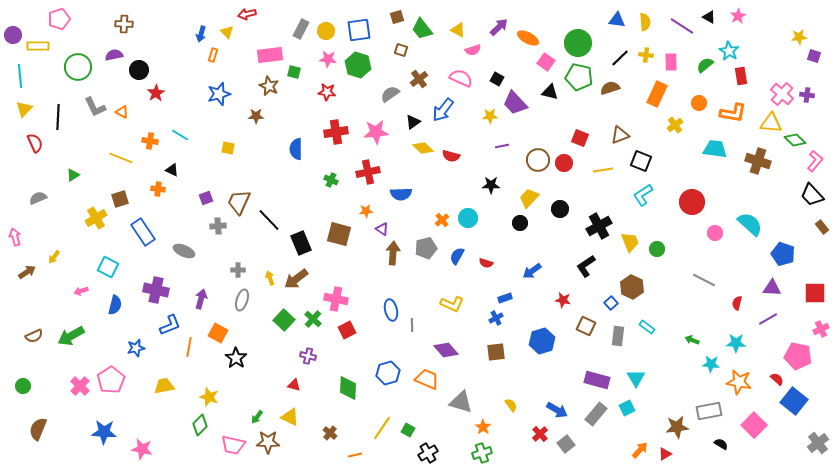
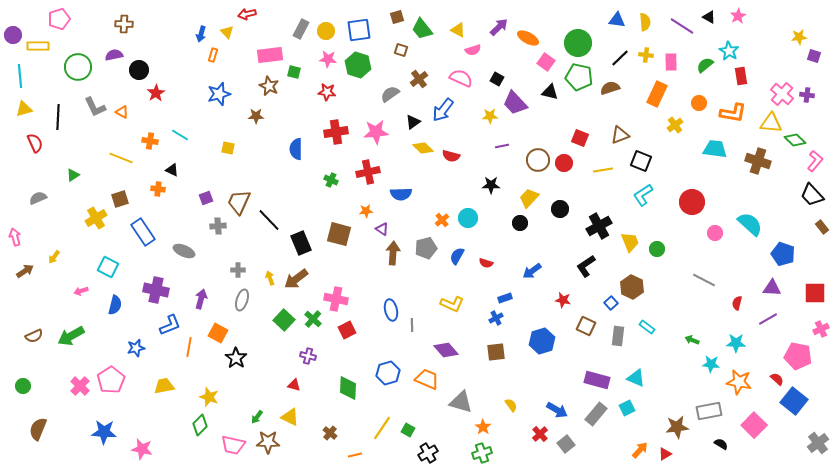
yellow triangle at (24, 109): rotated 30 degrees clockwise
brown arrow at (27, 272): moved 2 px left, 1 px up
cyan triangle at (636, 378): rotated 36 degrees counterclockwise
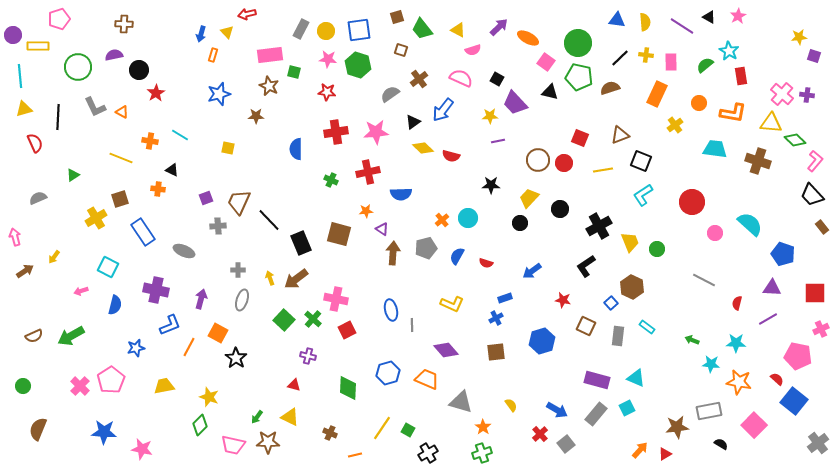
purple line at (502, 146): moved 4 px left, 5 px up
orange line at (189, 347): rotated 18 degrees clockwise
brown cross at (330, 433): rotated 16 degrees counterclockwise
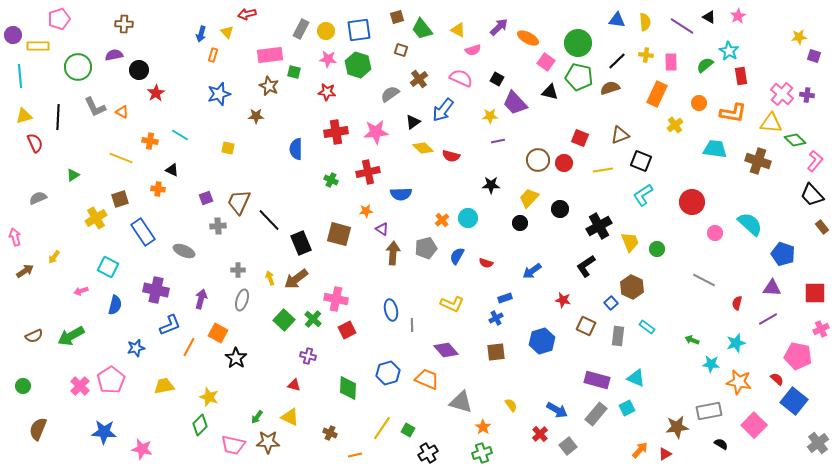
black line at (620, 58): moved 3 px left, 3 px down
yellow triangle at (24, 109): moved 7 px down
cyan star at (736, 343): rotated 18 degrees counterclockwise
gray square at (566, 444): moved 2 px right, 2 px down
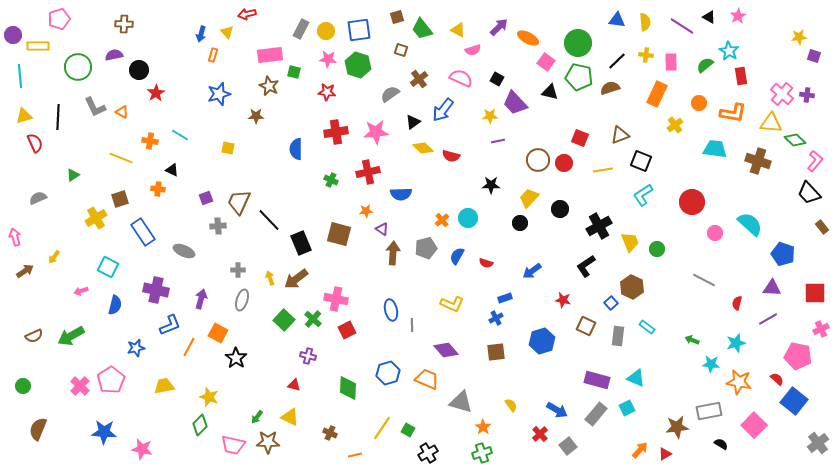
black trapezoid at (812, 195): moved 3 px left, 2 px up
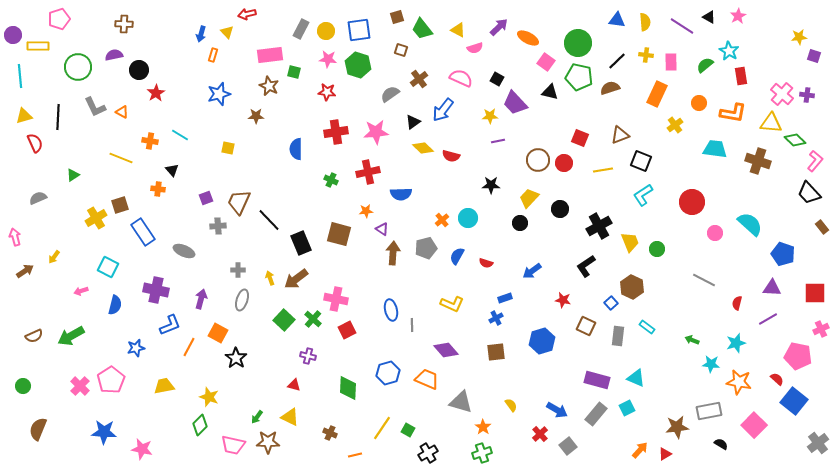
pink semicircle at (473, 50): moved 2 px right, 2 px up
black triangle at (172, 170): rotated 24 degrees clockwise
brown square at (120, 199): moved 6 px down
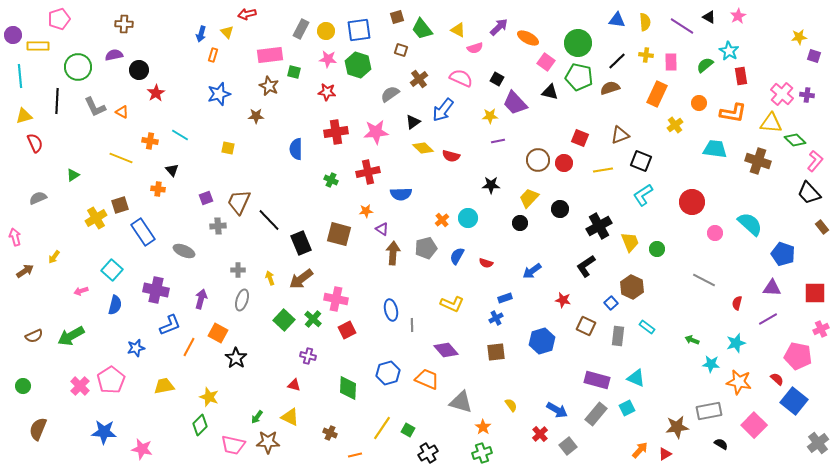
black line at (58, 117): moved 1 px left, 16 px up
cyan square at (108, 267): moved 4 px right, 3 px down; rotated 15 degrees clockwise
brown arrow at (296, 279): moved 5 px right
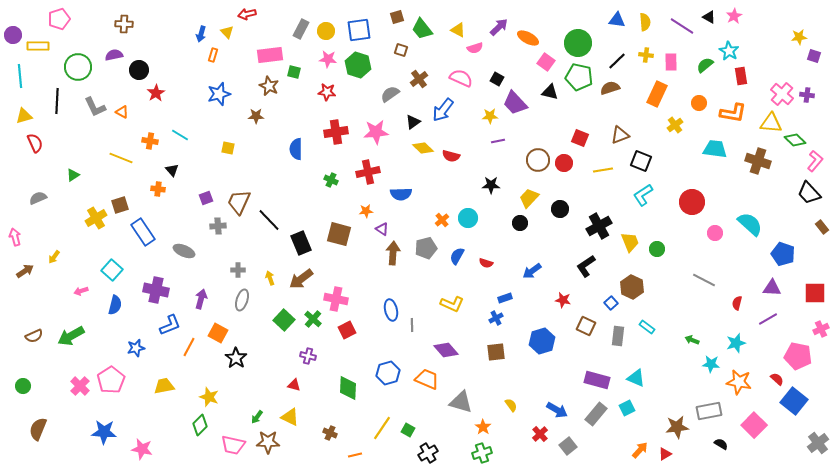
pink star at (738, 16): moved 4 px left
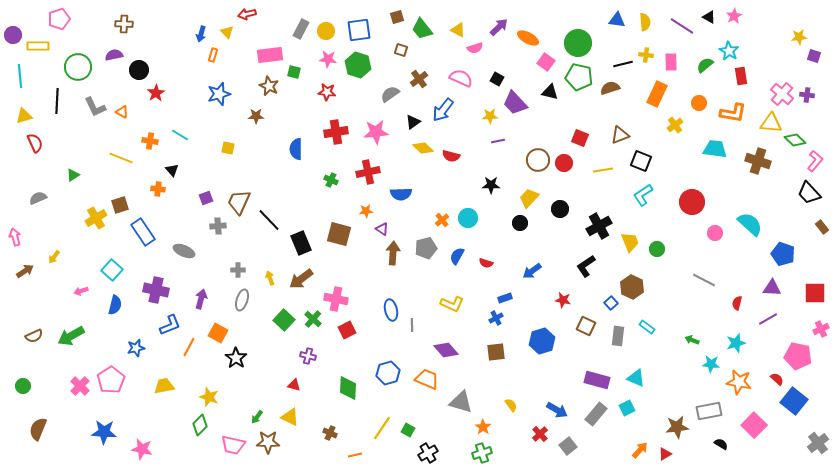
black line at (617, 61): moved 6 px right, 3 px down; rotated 30 degrees clockwise
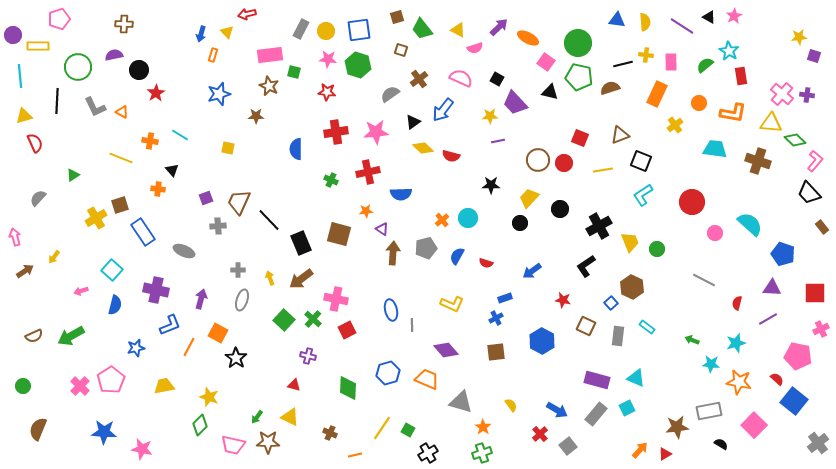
gray semicircle at (38, 198): rotated 24 degrees counterclockwise
blue hexagon at (542, 341): rotated 15 degrees counterclockwise
